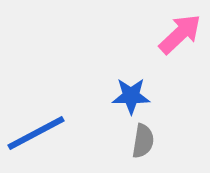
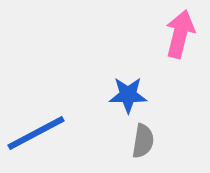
pink arrow: rotated 33 degrees counterclockwise
blue star: moved 3 px left, 1 px up
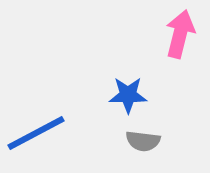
gray semicircle: rotated 88 degrees clockwise
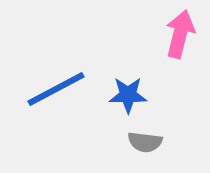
blue line: moved 20 px right, 44 px up
gray semicircle: moved 2 px right, 1 px down
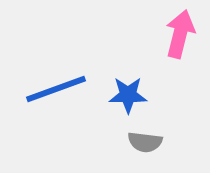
blue line: rotated 8 degrees clockwise
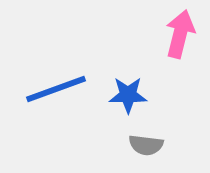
gray semicircle: moved 1 px right, 3 px down
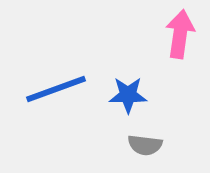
pink arrow: rotated 6 degrees counterclockwise
gray semicircle: moved 1 px left
